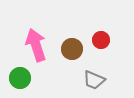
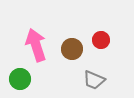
green circle: moved 1 px down
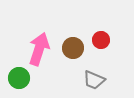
pink arrow: moved 3 px right, 4 px down; rotated 36 degrees clockwise
brown circle: moved 1 px right, 1 px up
green circle: moved 1 px left, 1 px up
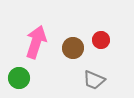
pink arrow: moved 3 px left, 7 px up
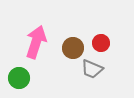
red circle: moved 3 px down
gray trapezoid: moved 2 px left, 11 px up
